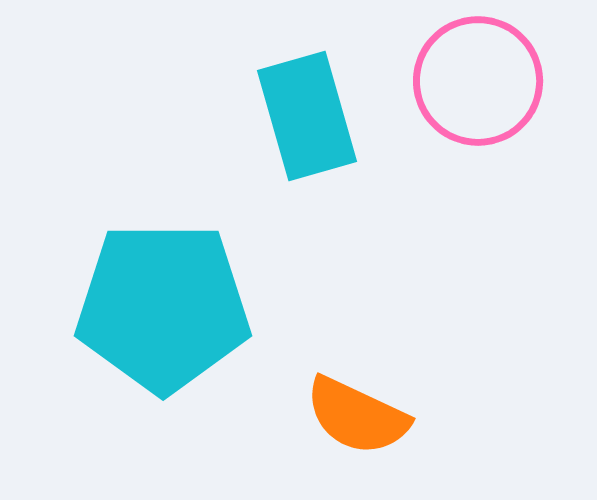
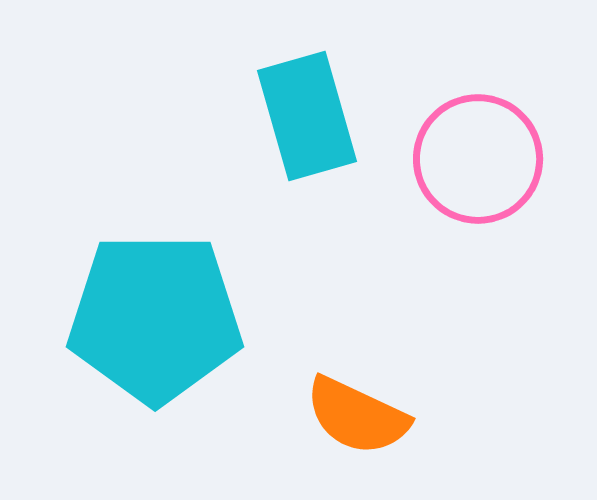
pink circle: moved 78 px down
cyan pentagon: moved 8 px left, 11 px down
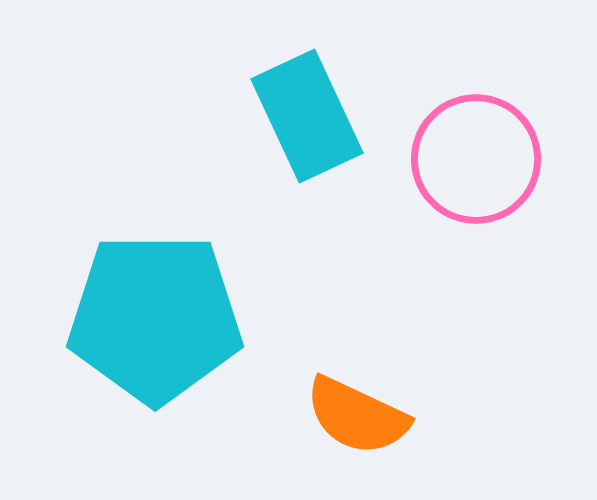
cyan rectangle: rotated 9 degrees counterclockwise
pink circle: moved 2 px left
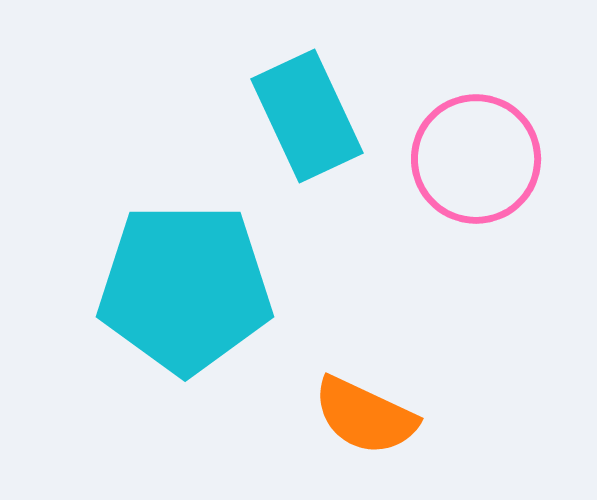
cyan pentagon: moved 30 px right, 30 px up
orange semicircle: moved 8 px right
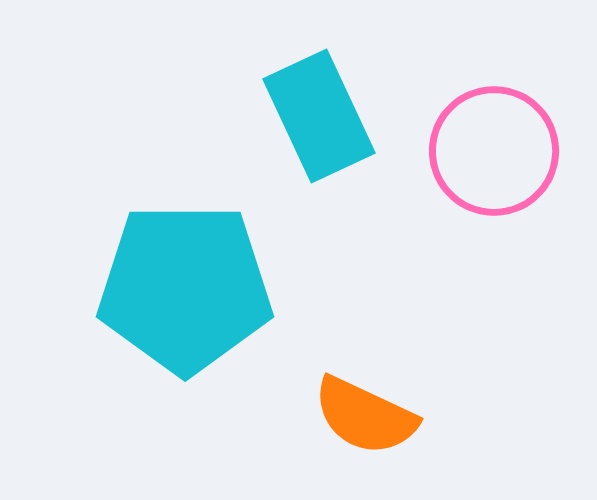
cyan rectangle: moved 12 px right
pink circle: moved 18 px right, 8 px up
